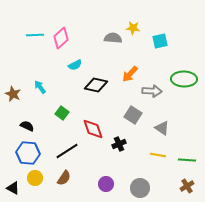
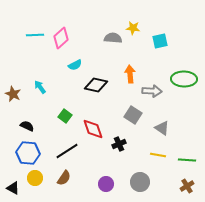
orange arrow: rotated 132 degrees clockwise
green square: moved 3 px right, 3 px down
gray circle: moved 6 px up
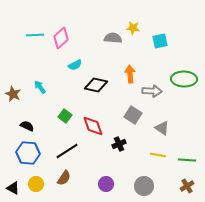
red diamond: moved 3 px up
yellow circle: moved 1 px right, 6 px down
gray circle: moved 4 px right, 4 px down
